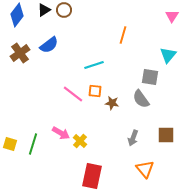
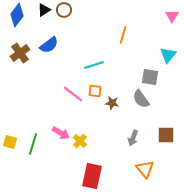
yellow square: moved 2 px up
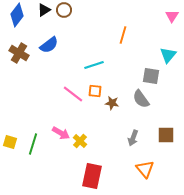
brown cross: moved 1 px left; rotated 24 degrees counterclockwise
gray square: moved 1 px right, 1 px up
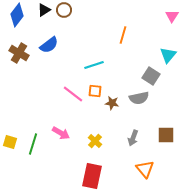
gray square: rotated 24 degrees clockwise
gray semicircle: moved 2 px left, 1 px up; rotated 66 degrees counterclockwise
yellow cross: moved 15 px right
